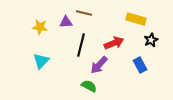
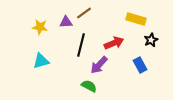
brown line: rotated 49 degrees counterclockwise
cyan triangle: rotated 30 degrees clockwise
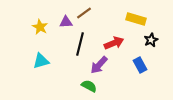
yellow star: rotated 21 degrees clockwise
black line: moved 1 px left, 1 px up
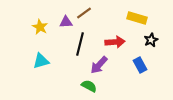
yellow rectangle: moved 1 px right, 1 px up
red arrow: moved 1 px right, 1 px up; rotated 18 degrees clockwise
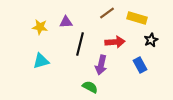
brown line: moved 23 px right
yellow star: rotated 21 degrees counterclockwise
purple arrow: moved 2 px right; rotated 30 degrees counterclockwise
green semicircle: moved 1 px right, 1 px down
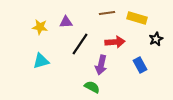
brown line: rotated 28 degrees clockwise
black star: moved 5 px right, 1 px up
black line: rotated 20 degrees clockwise
green semicircle: moved 2 px right
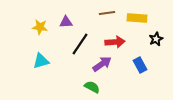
yellow rectangle: rotated 12 degrees counterclockwise
purple arrow: moved 1 px right, 1 px up; rotated 138 degrees counterclockwise
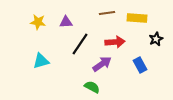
yellow star: moved 2 px left, 5 px up
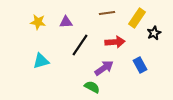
yellow rectangle: rotated 60 degrees counterclockwise
black star: moved 2 px left, 6 px up
black line: moved 1 px down
purple arrow: moved 2 px right, 4 px down
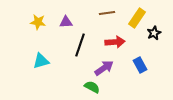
black line: rotated 15 degrees counterclockwise
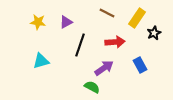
brown line: rotated 35 degrees clockwise
purple triangle: rotated 24 degrees counterclockwise
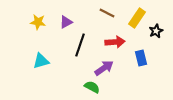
black star: moved 2 px right, 2 px up
blue rectangle: moved 1 px right, 7 px up; rotated 14 degrees clockwise
